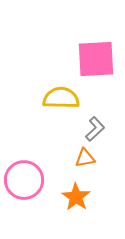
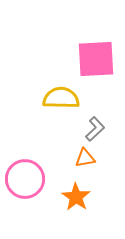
pink circle: moved 1 px right, 1 px up
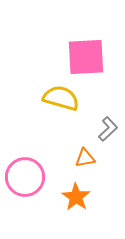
pink square: moved 10 px left, 2 px up
yellow semicircle: rotated 15 degrees clockwise
gray L-shape: moved 13 px right
pink circle: moved 2 px up
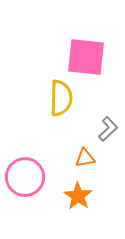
pink square: rotated 9 degrees clockwise
yellow semicircle: rotated 75 degrees clockwise
orange star: moved 2 px right, 1 px up
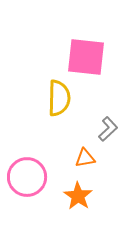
yellow semicircle: moved 2 px left
pink circle: moved 2 px right
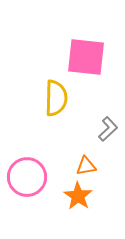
yellow semicircle: moved 3 px left
orange triangle: moved 1 px right, 8 px down
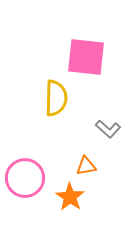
gray L-shape: rotated 85 degrees clockwise
pink circle: moved 2 px left, 1 px down
orange star: moved 8 px left, 1 px down
